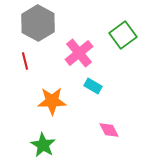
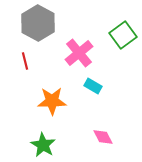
pink diamond: moved 6 px left, 7 px down
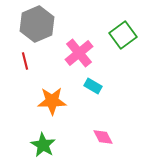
gray hexagon: moved 1 px left, 1 px down; rotated 8 degrees clockwise
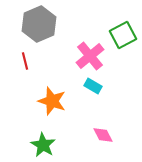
gray hexagon: moved 2 px right
green square: rotated 8 degrees clockwise
pink cross: moved 11 px right, 3 px down
orange star: rotated 20 degrees clockwise
pink diamond: moved 2 px up
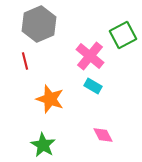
pink cross: rotated 12 degrees counterclockwise
orange star: moved 2 px left, 2 px up
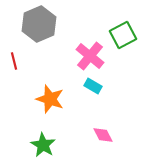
red line: moved 11 px left
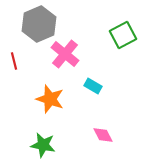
pink cross: moved 25 px left, 2 px up
green star: rotated 20 degrees counterclockwise
